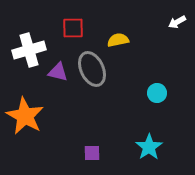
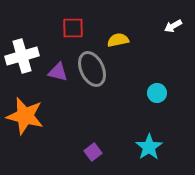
white arrow: moved 4 px left, 4 px down
white cross: moved 7 px left, 6 px down
orange star: rotated 15 degrees counterclockwise
purple square: moved 1 px right, 1 px up; rotated 36 degrees counterclockwise
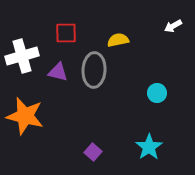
red square: moved 7 px left, 5 px down
gray ellipse: moved 2 px right, 1 px down; rotated 28 degrees clockwise
purple square: rotated 12 degrees counterclockwise
